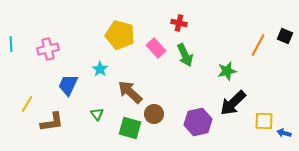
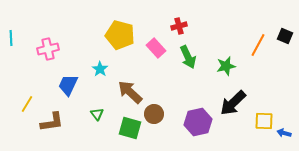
red cross: moved 3 px down; rotated 28 degrees counterclockwise
cyan line: moved 6 px up
green arrow: moved 3 px right, 2 px down
green star: moved 1 px left, 5 px up
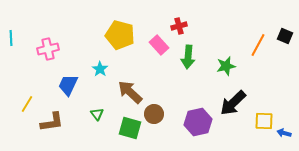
pink rectangle: moved 3 px right, 3 px up
green arrow: rotated 30 degrees clockwise
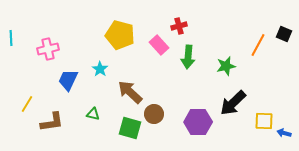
black square: moved 1 px left, 2 px up
blue trapezoid: moved 5 px up
green triangle: moved 4 px left; rotated 40 degrees counterclockwise
purple hexagon: rotated 12 degrees clockwise
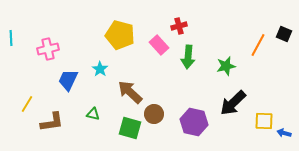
purple hexagon: moved 4 px left; rotated 12 degrees clockwise
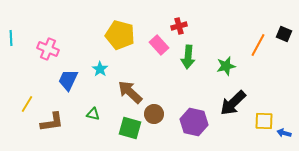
pink cross: rotated 35 degrees clockwise
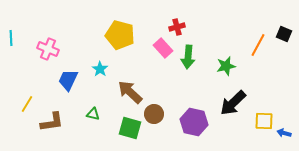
red cross: moved 2 px left, 1 px down
pink rectangle: moved 4 px right, 3 px down
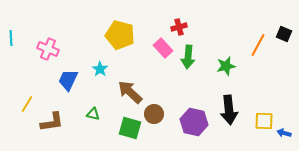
red cross: moved 2 px right
black arrow: moved 4 px left, 7 px down; rotated 52 degrees counterclockwise
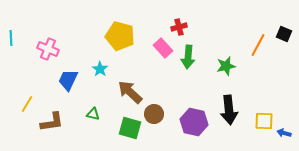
yellow pentagon: moved 1 px down
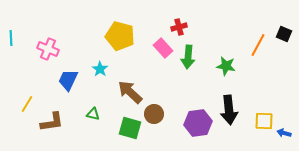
green star: rotated 24 degrees clockwise
purple hexagon: moved 4 px right, 1 px down; rotated 20 degrees counterclockwise
